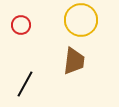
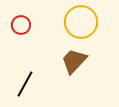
yellow circle: moved 2 px down
brown trapezoid: rotated 144 degrees counterclockwise
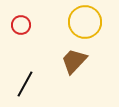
yellow circle: moved 4 px right
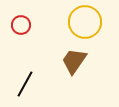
brown trapezoid: rotated 8 degrees counterclockwise
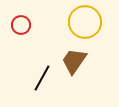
black line: moved 17 px right, 6 px up
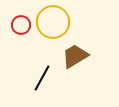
yellow circle: moved 32 px left
brown trapezoid: moved 1 px right, 5 px up; rotated 24 degrees clockwise
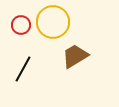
black line: moved 19 px left, 9 px up
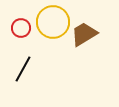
red circle: moved 3 px down
brown trapezoid: moved 9 px right, 22 px up
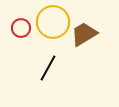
black line: moved 25 px right, 1 px up
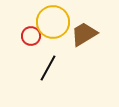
red circle: moved 10 px right, 8 px down
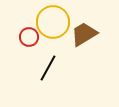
red circle: moved 2 px left, 1 px down
